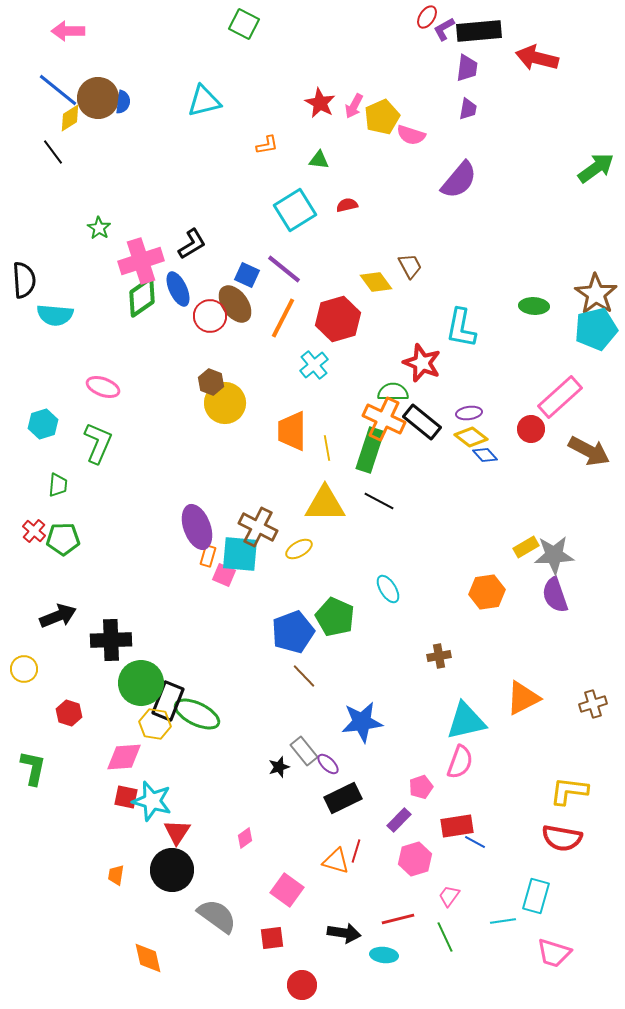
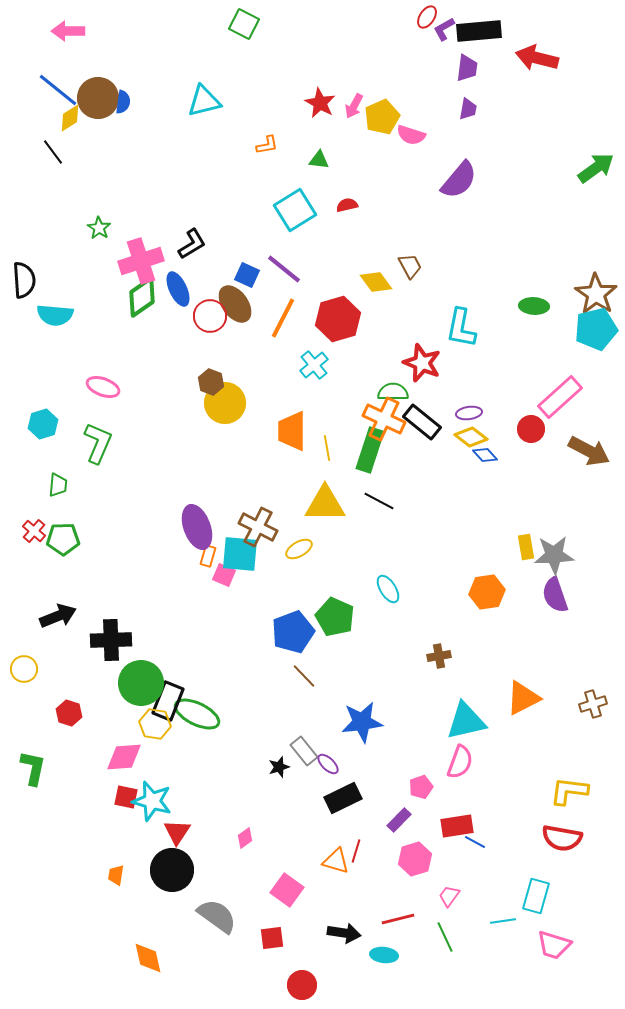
yellow rectangle at (526, 547): rotated 70 degrees counterclockwise
pink trapezoid at (554, 953): moved 8 px up
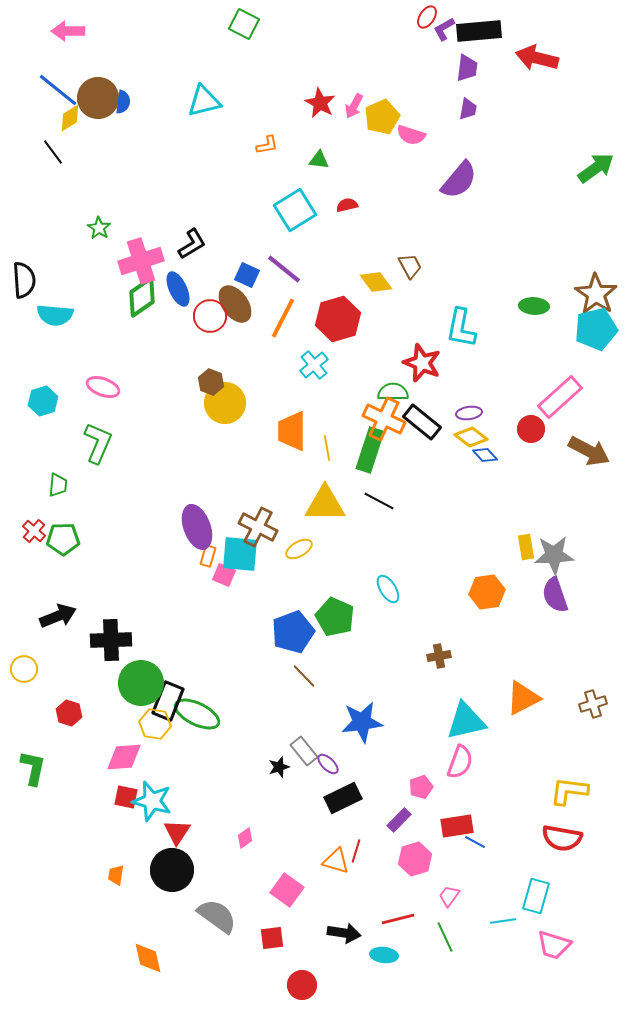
cyan hexagon at (43, 424): moved 23 px up
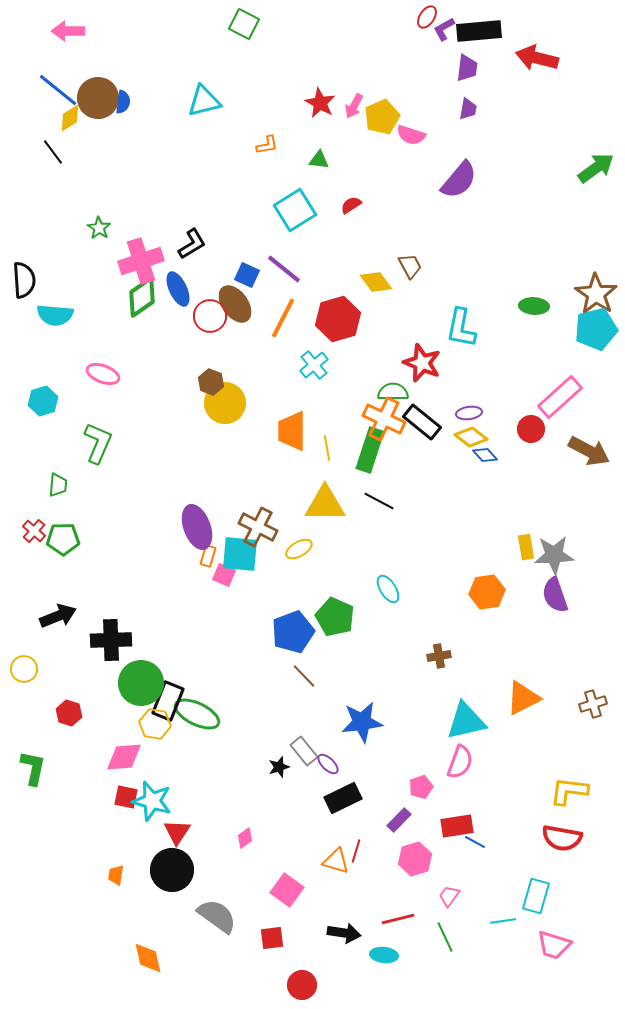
red semicircle at (347, 205): moved 4 px right; rotated 20 degrees counterclockwise
pink ellipse at (103, 387): moved 13 px up
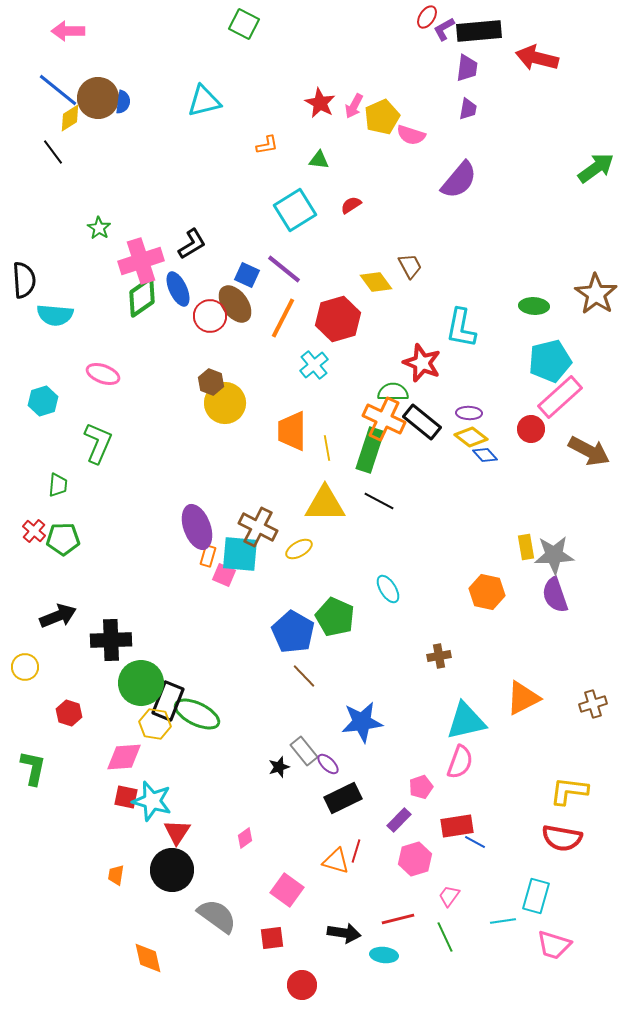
cyan pentagon at (596, 329): moved 46 px left, 32 px down
purple ellipse at (469, 413): rotated 10 degrees clockwise
orange hexagon at (487, 592): rotated 20 degrees clockwise
blue pentagon at (293, 632): rotated 21 degrees counterclockwise
yellow circle at (24, 669): moved 1 px right, 2 px up
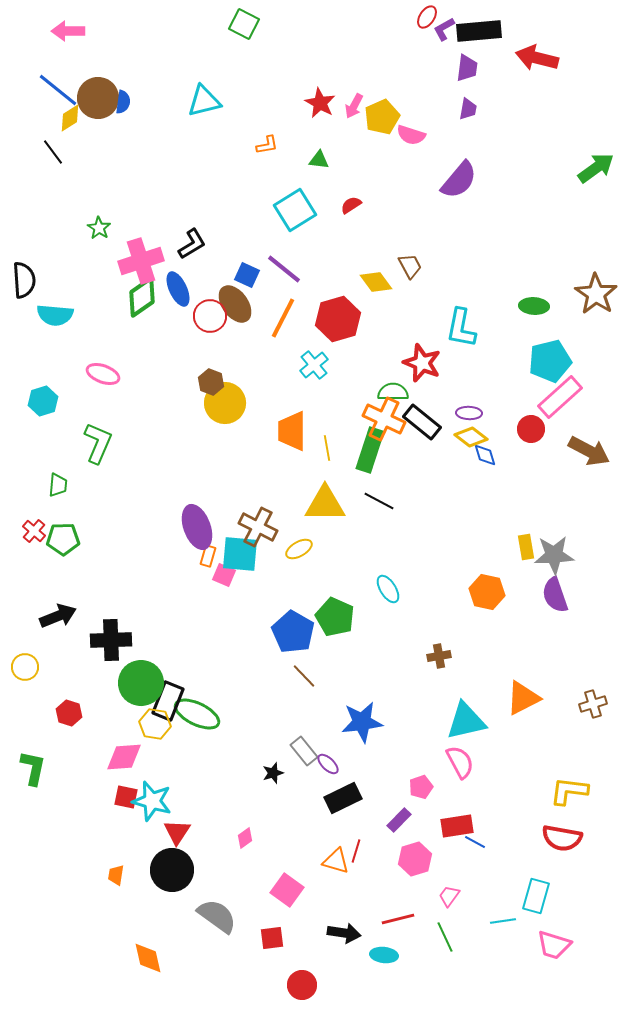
blue diamond at (485, 455): rotated 25 degrees clockwise
pink semicircle at (460, 762): rotated 48 degrees counterclockwise
black star at (279, 767): moved 6 px left, 6 px down
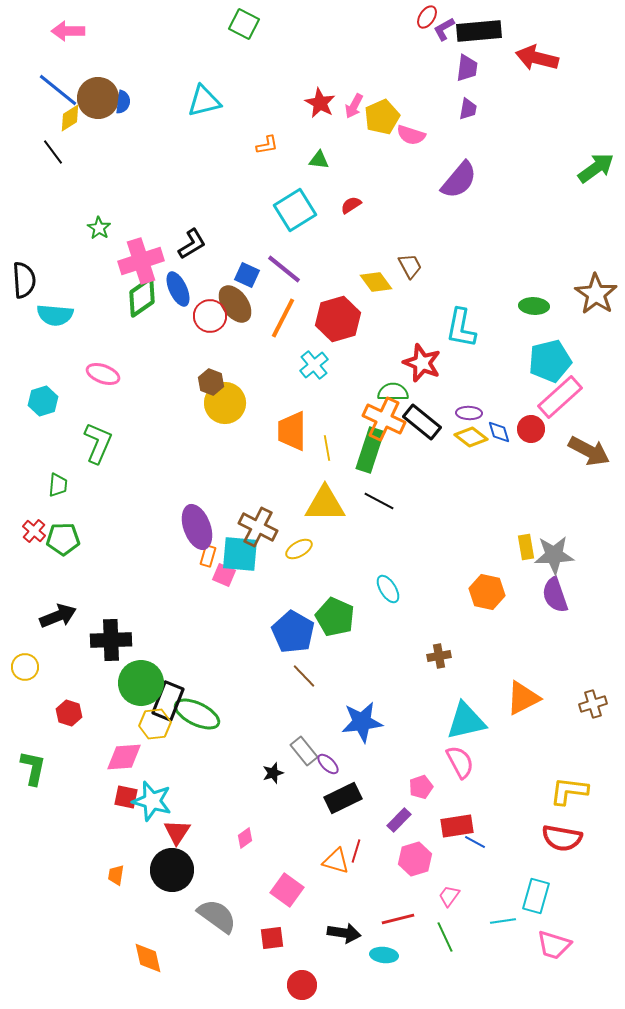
blue diamond at (485, 455): moved 14 px right, 23 px up
yellow hexagon at (155, 724): rotated 16 degrees counterclockwise
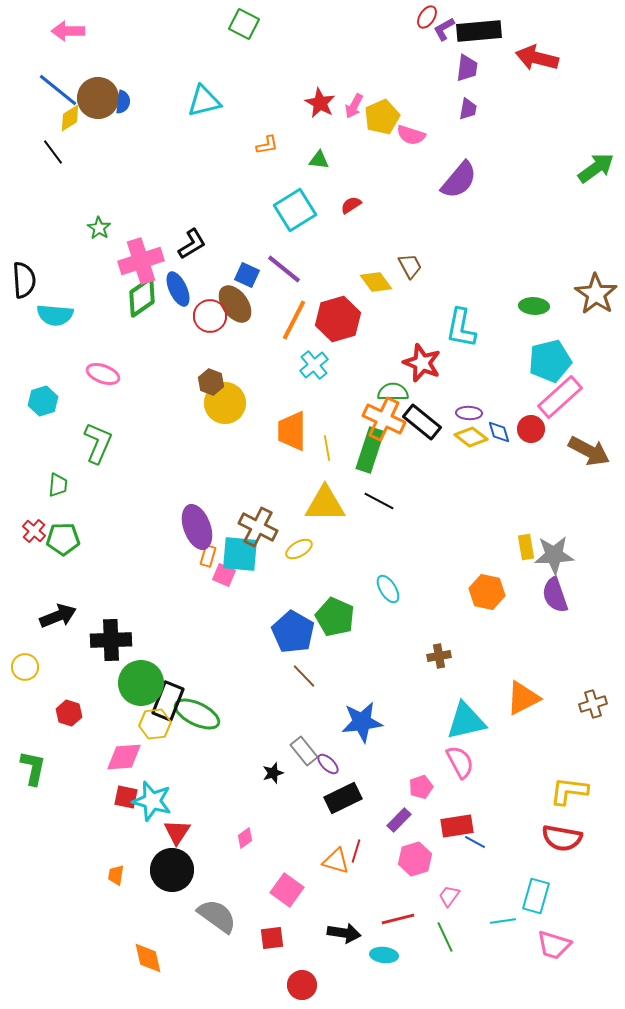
orange line at (283, 318): moved 11 px right, 2 px down
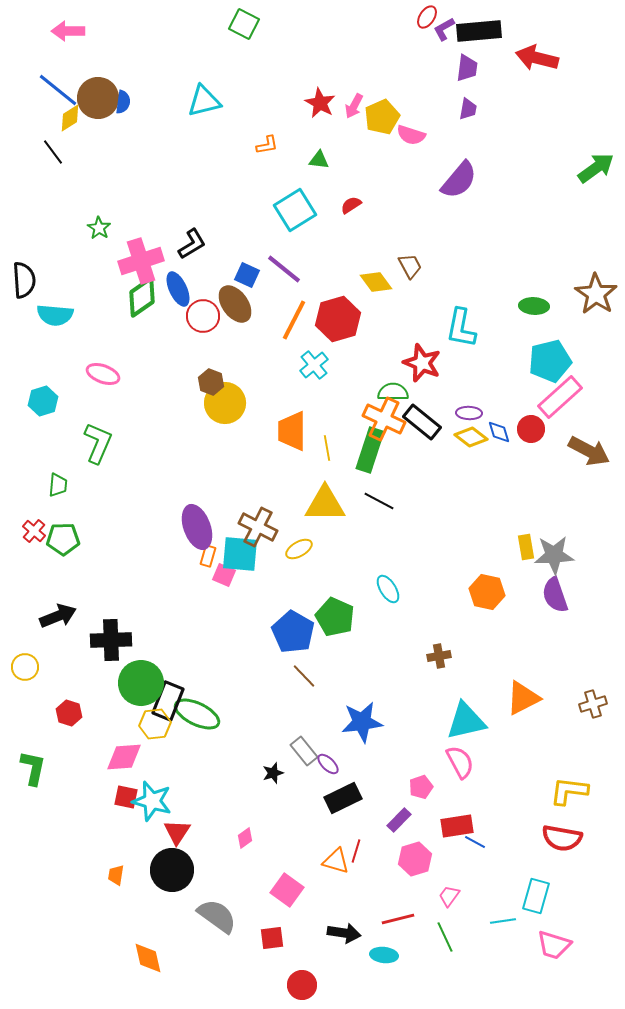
red circle at (210, 316): moved 7 px left
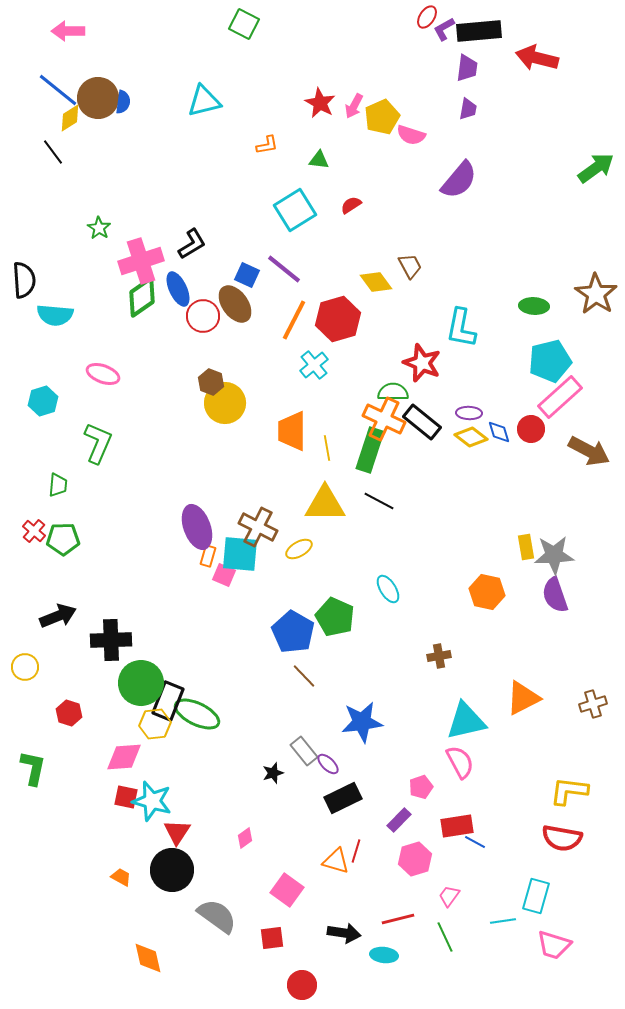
orange trapezoid at (116, 875): moved 5 px right, 2 px down; rotated 110 degrees clockwise
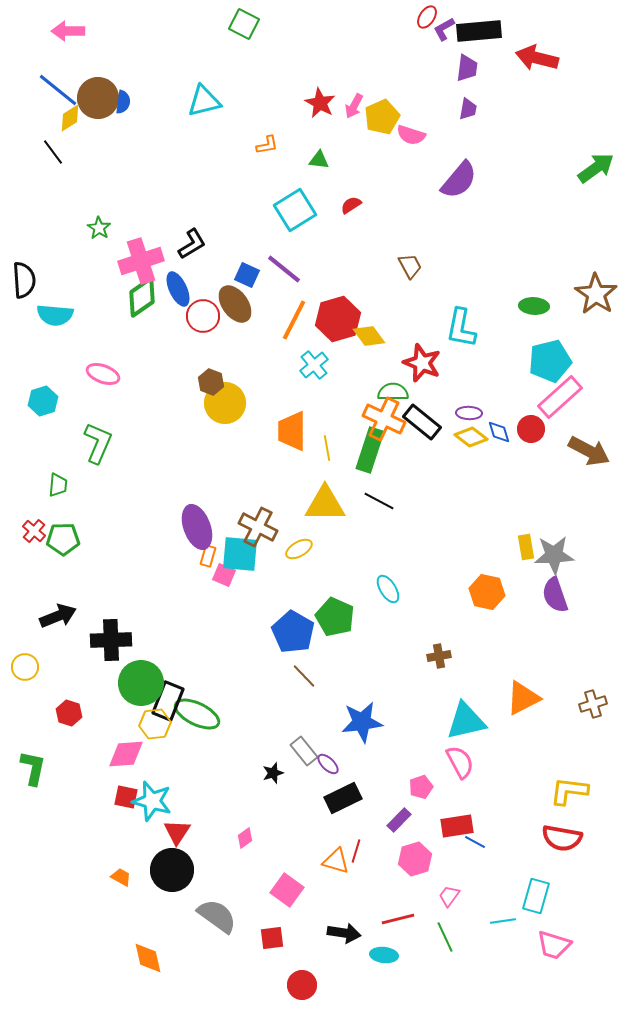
yellow diamond at (376, 282): moved 7 px left, 54 px down
pink diamond at (124, 757): moved 2 px right, 3 px up
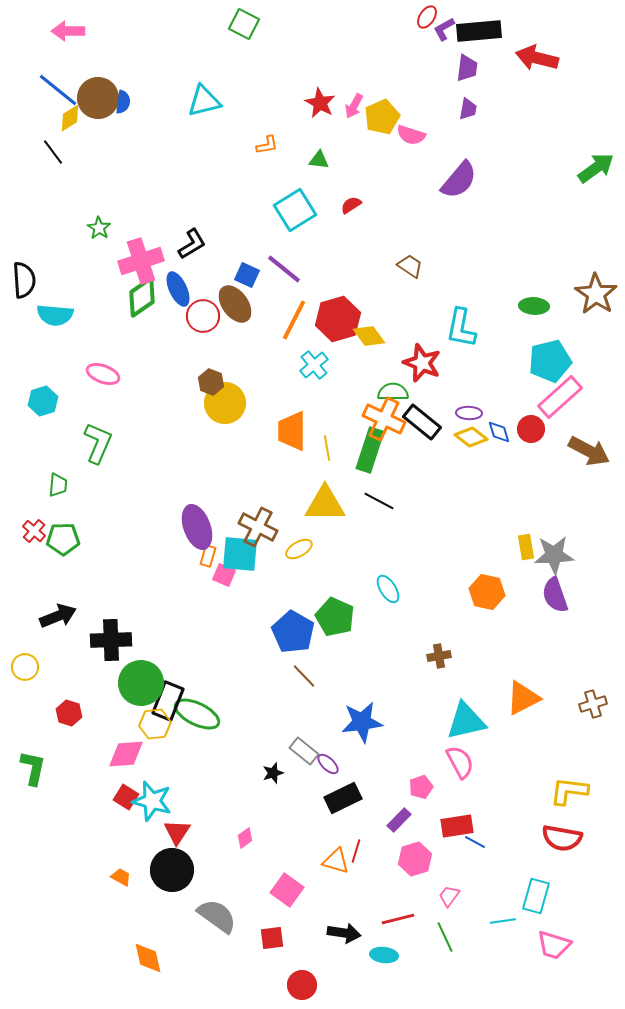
brown trapezoid at (410, 266): rotated 28 degrees counterclockwise
gray rectangle at (304, 751): rotated 12 degrees counterclockwise
red square at (126, 797): rotated 20 degrees clockwise
